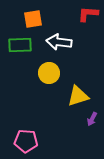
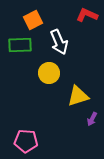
red L-shape: moved 1 px left, 1 px down; rotated 20 degrees clockwise
orange square: moved 1 px down; rotated 18 degrees counterclockwise
white arrow: rotated 120 degrees counterclockwise
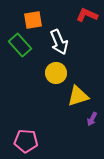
orange square: rotated 18 degrees clockwise
green rectangle: rotated 50 degrees clockwise
yellow circle: moved 7 px right
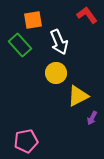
red L-shape: rotated 30 degrees clockwise
yellow triangle: rotated 10 degrees counterclockwise
purple arrow: moved 1 px up
pink pentagon: rotated 15 degrees counterclockwise
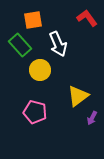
red L-shape: moved 3 px down
white arrow: moved 1 px left, 2 px down
yellow circle: moved 16 px left, 3 px up
yellow triangle: rotated 10 degrees counterclockwise
pink pentagon: moved 9 px right, 29 px up; rotated 25 degrees clockwise
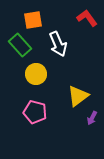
yellow circle: moved 4 px left, 4 px down
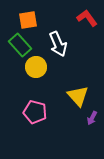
orange square: moved 5 px left
yellow circle: moved 7 px up
yellow triangle: rotated 35 degrees counterclockwise
